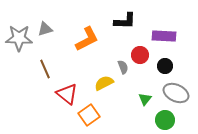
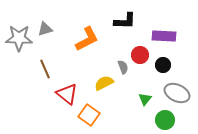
black circle: moved 2 px left, 1 px up
gray ellipse: moved 1 px right
orange square: rotated 20 degrees counterclockwise
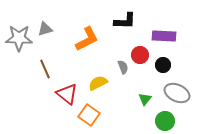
yellow semicircle: moved 6 px left
green circle: moved 1 px down
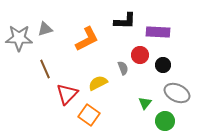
purple rectangle: moved 6 px left, 4 px up
gray semicircle: moved 1 px down
red triangle: rotated 35 degrees clockwise
green triangle: moved 4 px down
